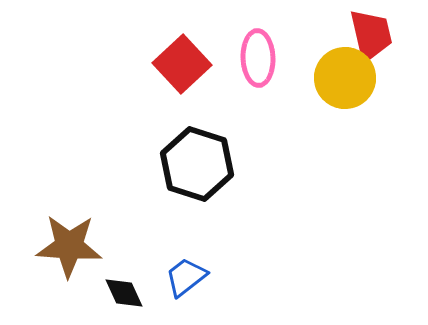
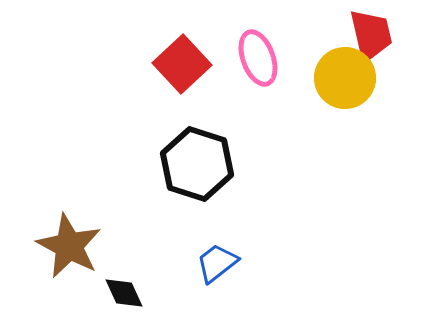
pink ellipse: rotated 18 degrees counterclockwise
brown star: rotated 24 degrees clockwise
blue trapezoid: moved 31 px right, 14 px up
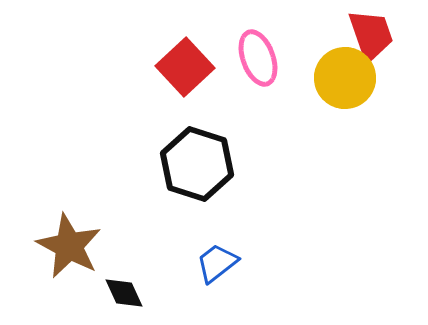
red trapezoid: rotated 6 degrees counterclockwise
red square: moved 3 px right, 3 px down
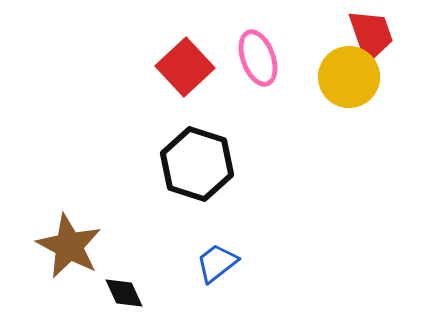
yellow circle: moved 4 px right, 1 px up
